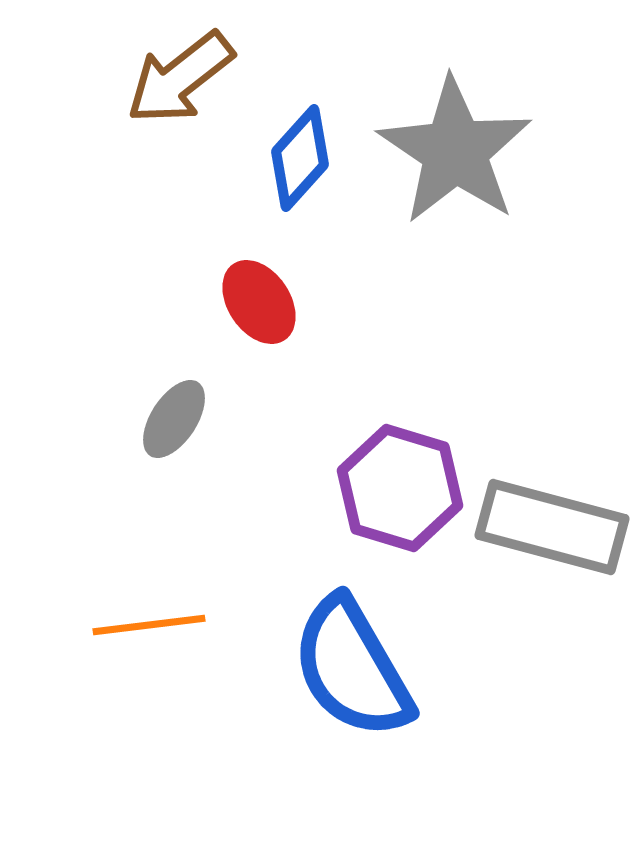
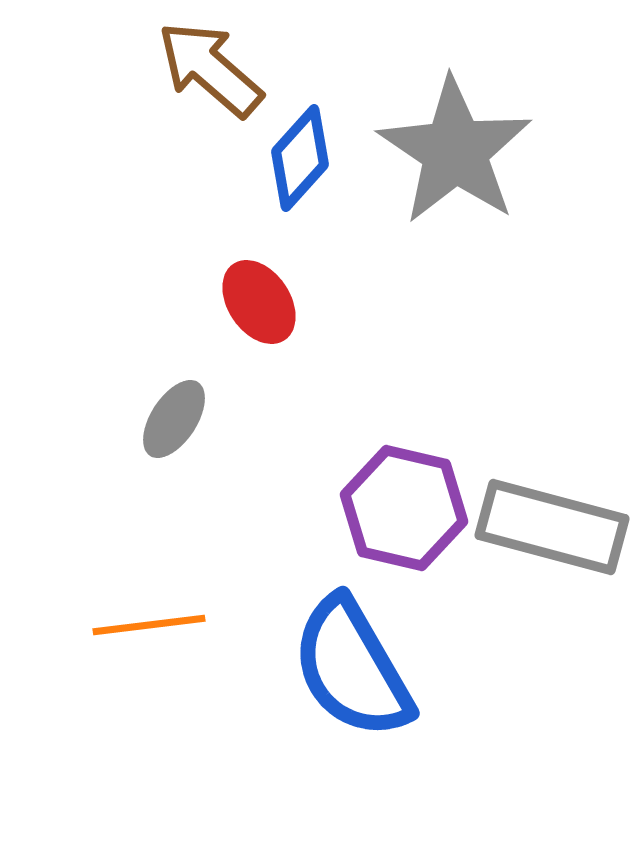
brown arrow: moved 30 px right, 9 px up; rotated 79 degrees clockwise
purple hexagon: moved 4 px right, 20 px down; rotated 4 degrees counterclockwise
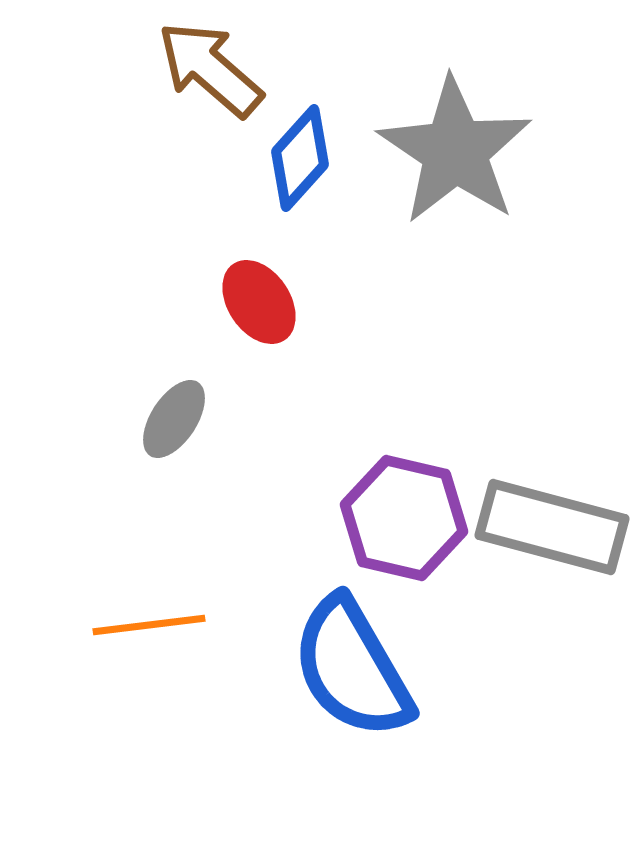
purple hexagon: moved 10 px down
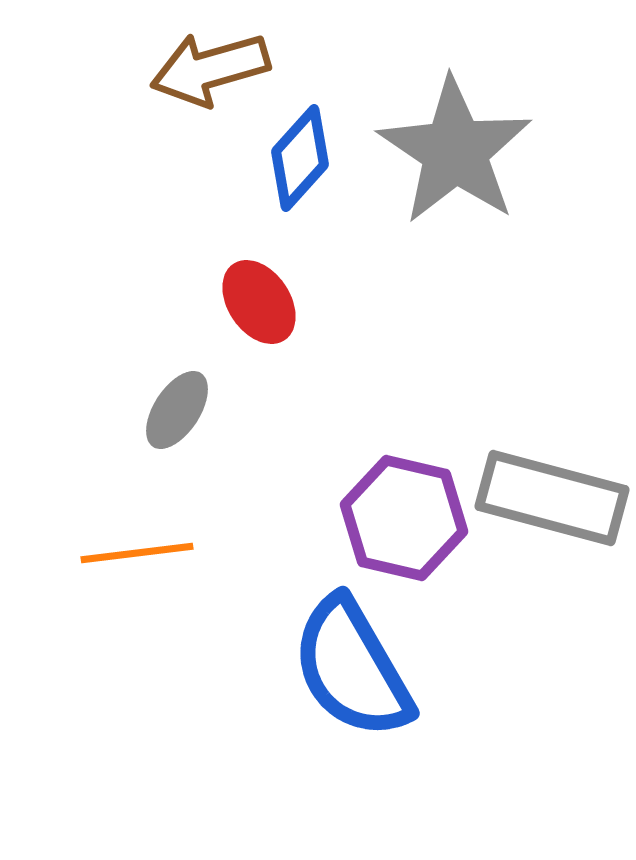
brown arrow: rotated 57 degrees counterclockwise
gray ellipse: moved 3 px right, 9 px up
gray rectangle: moved 29 px up
orange line: moved 12 px left, 72 px up
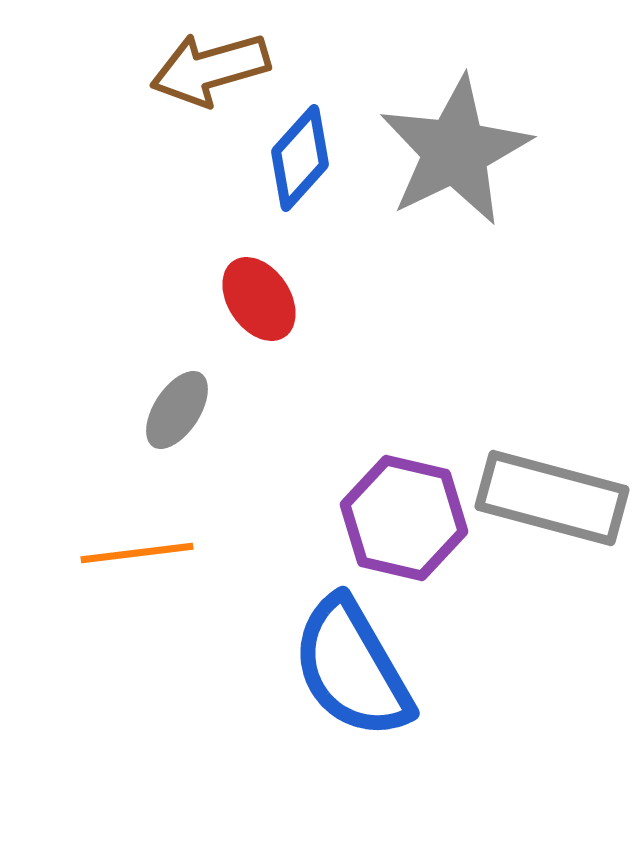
gray star: rotated 12 degrees clockwise
red ellipse: moved 3 px up
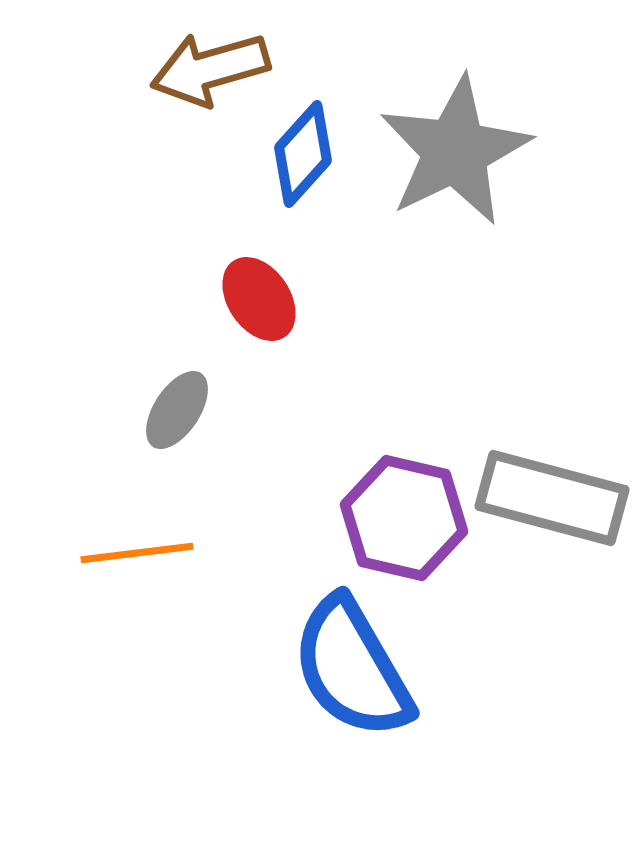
blue diamond: moved 3 px right, 4 px up
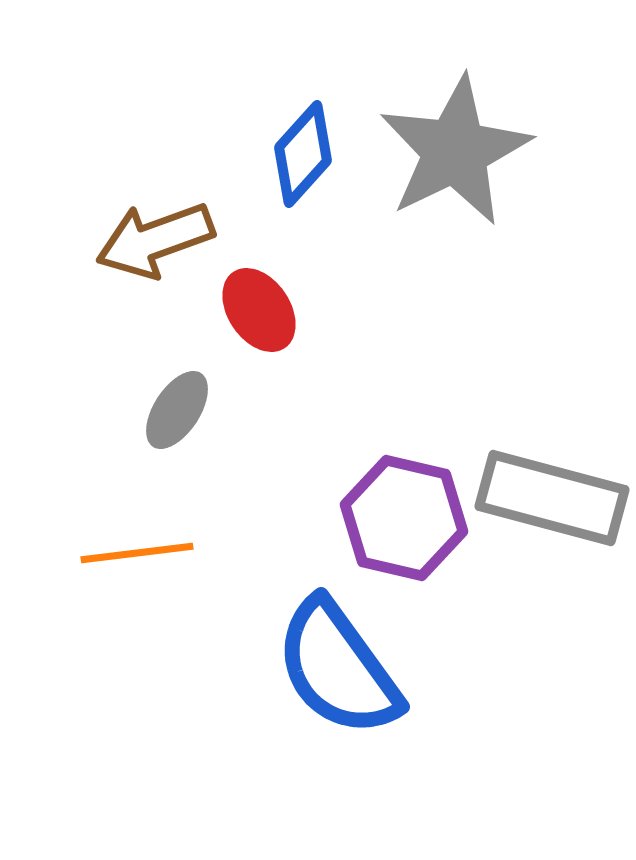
brown arrow: moved 55 px left, 171 px down; rotated 4 degrees counterclockwise
red ellipse: moved 11 px down
blue semicircle: moved 14 px left; rotated 6 degrees counterclockwise
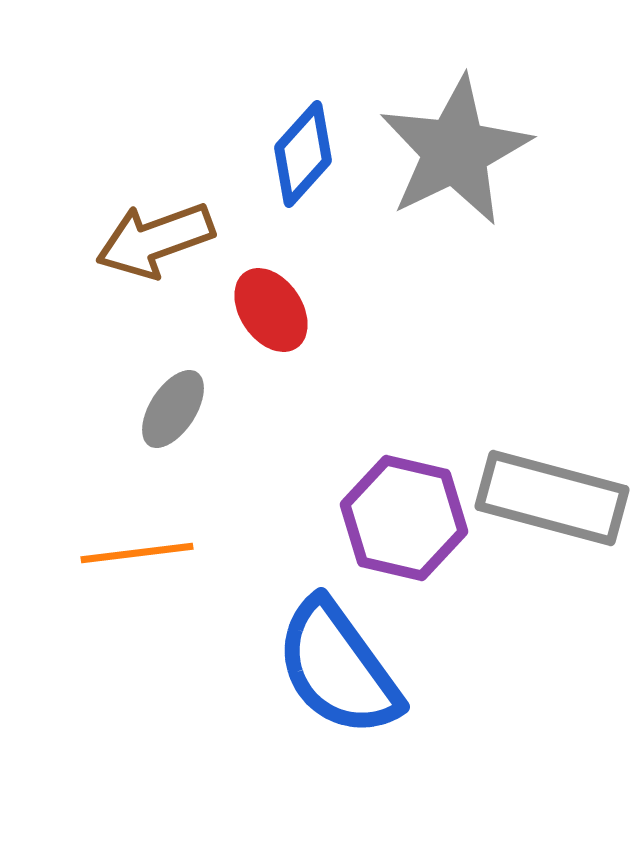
red ellipse: moved 12 px right
gray ellipse: moved 4 px left, 1 px up
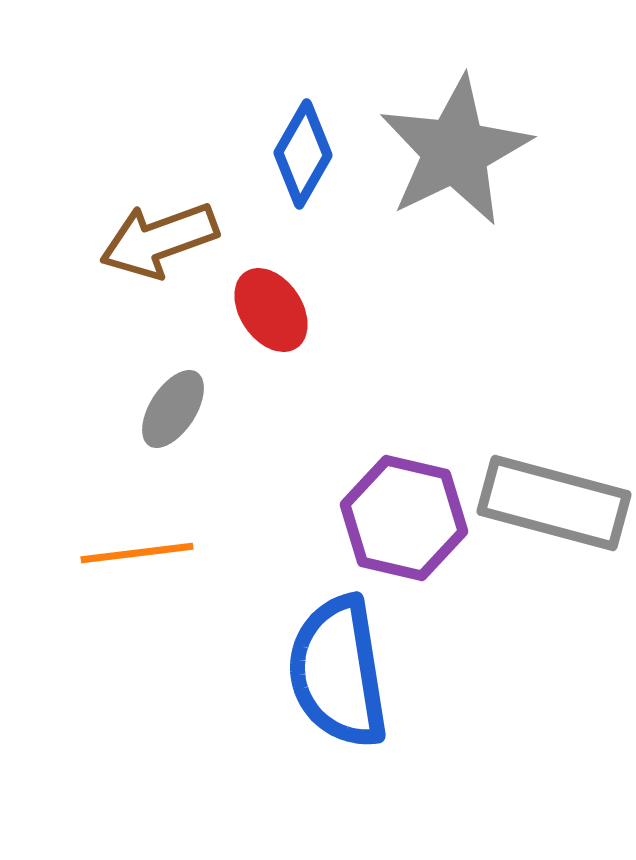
blue diamond: rotated 12 degrees counterclockwise
brown arrow: moved 4 px right
gray rectangle: moved 2 px right, 5 px down
blue semicircle: moved 4 px down; rotated 27 degrees clockwise
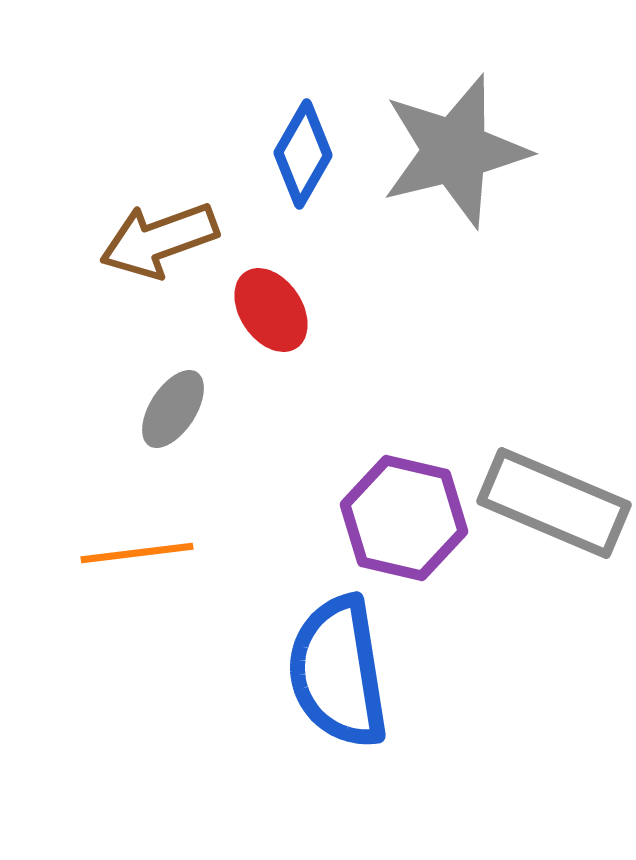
gray star: rotated 12 degrees clockwise
gray rectangle: rotated 8 degrees clockwise
